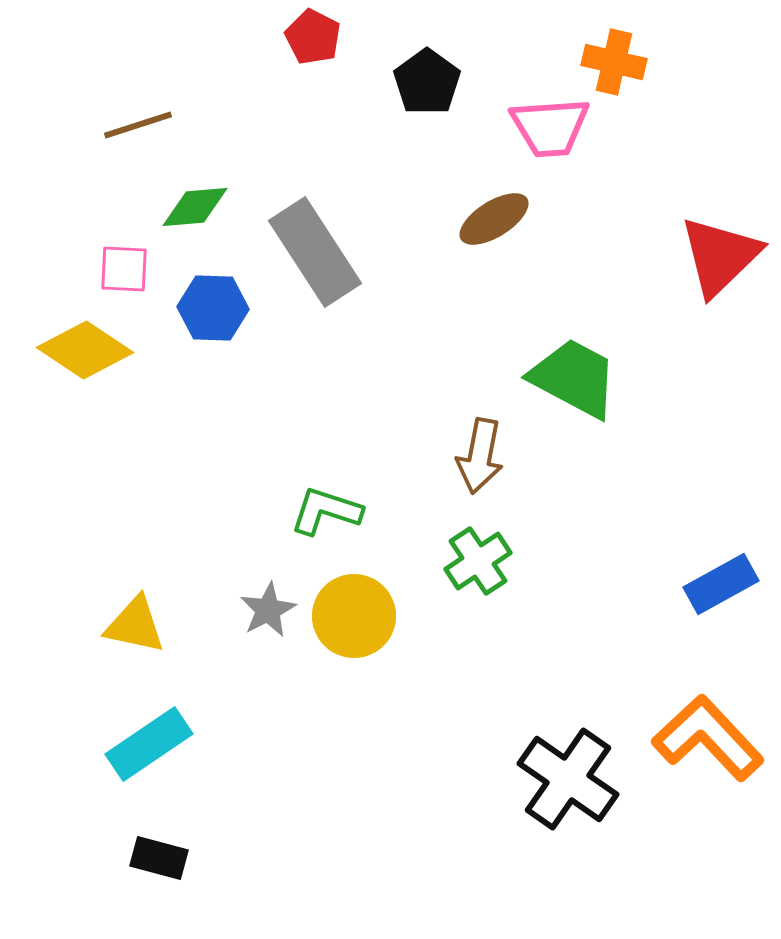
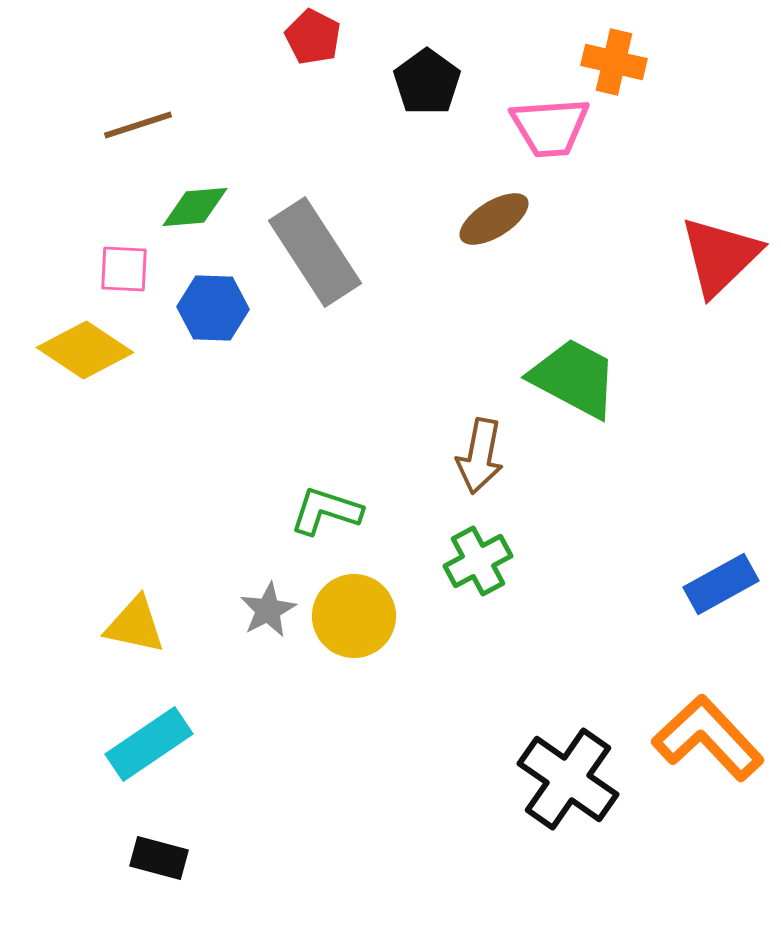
green cross: rotated 6 degrees clockwise
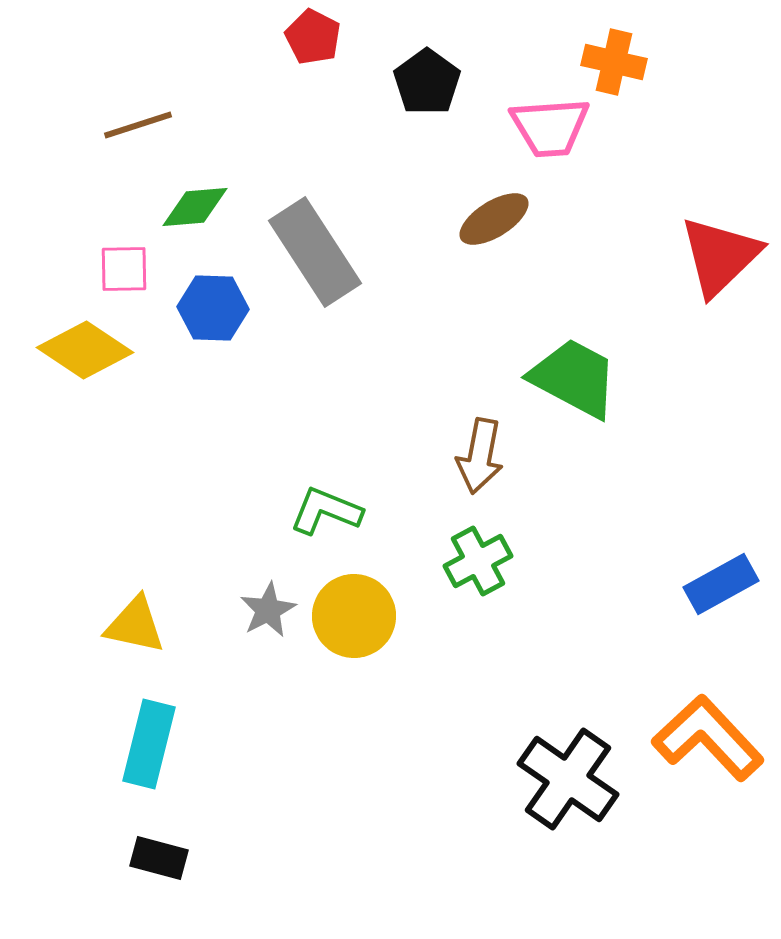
pink square: rotated 4 degrees counterclockwise
green L-shape: rotated 4 degrees clockwise
cyan rectangle: rotated 42 degrees counterclockwise
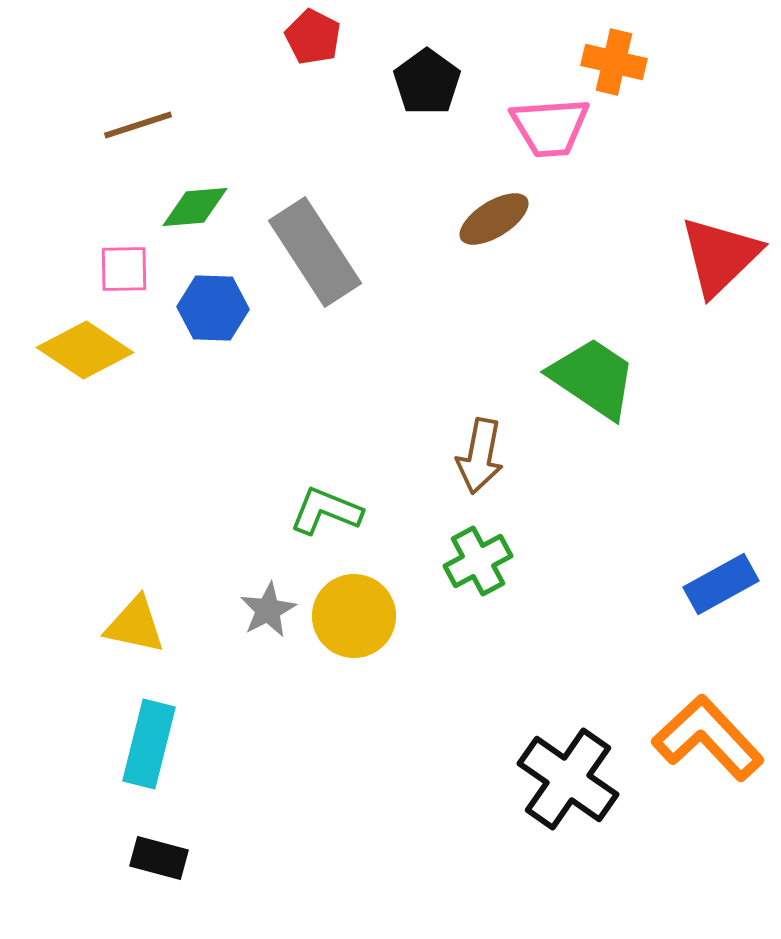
green trapezoid: moved 19 px right; rotated 6 degrees clockwise
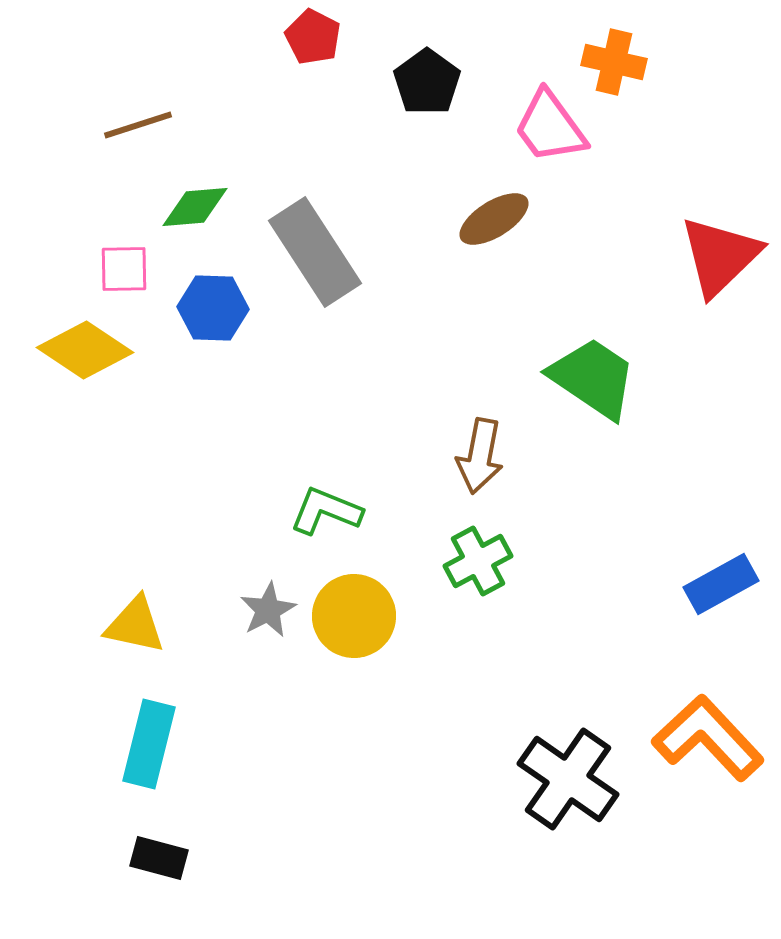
pink trapezoid: rotated 58 degrees clockwise
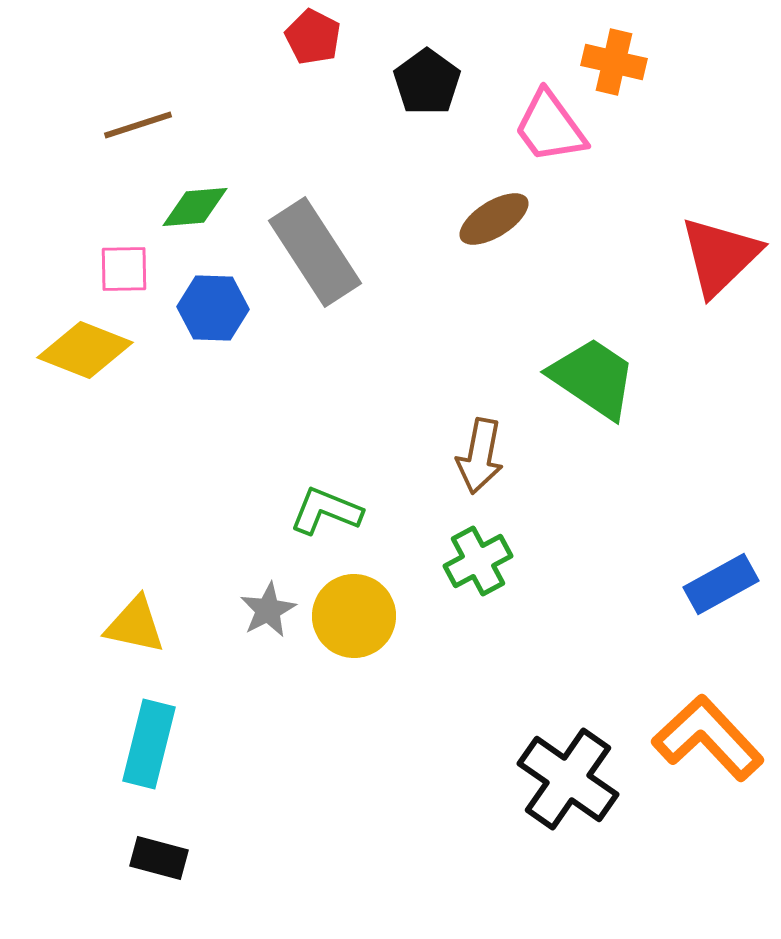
yellow diamond: rotated 12 degrees counterclockwise
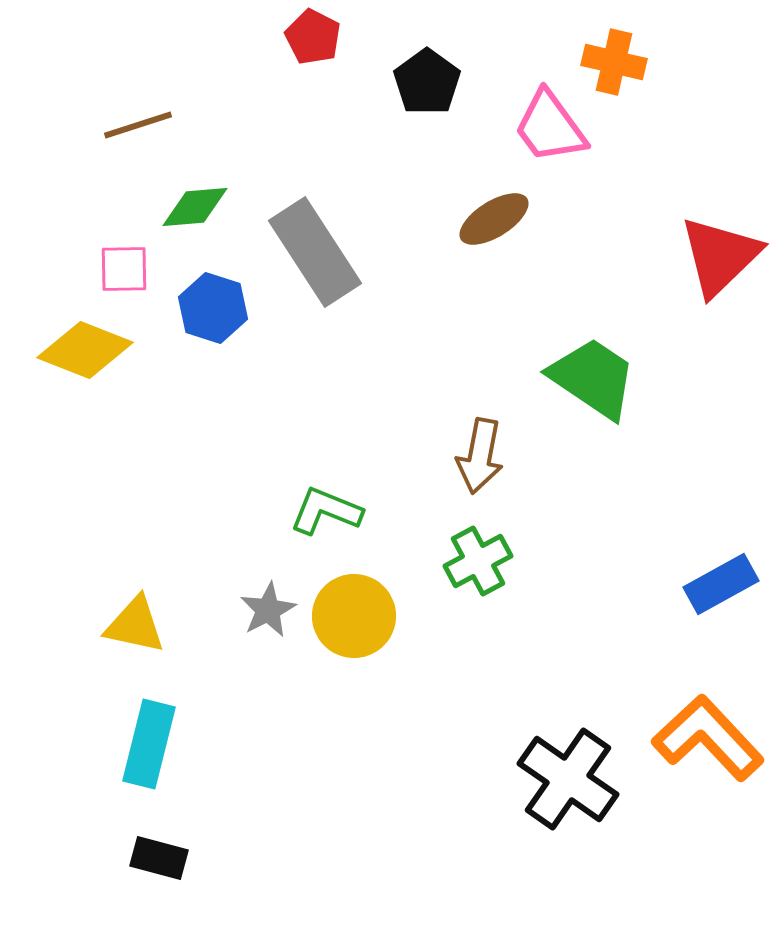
blue hexagon: rotated 16 degrees clockwise
